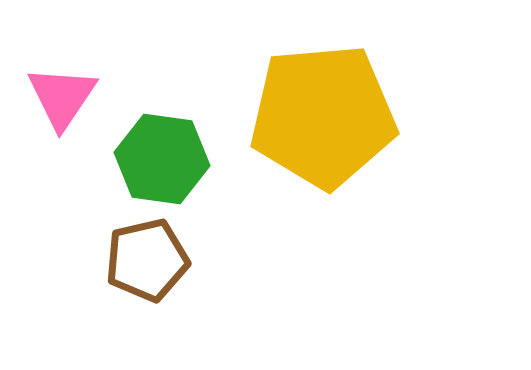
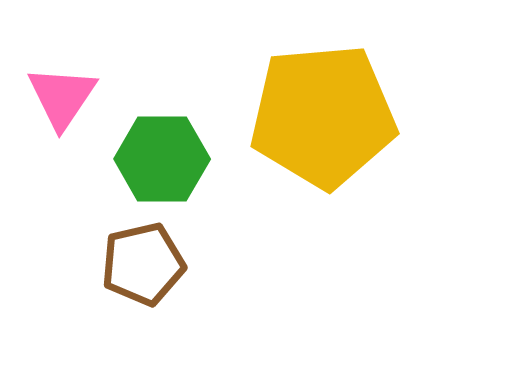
green hexagon: rotated 8 degrees counterclockwise
brown pentagon: moved 4 px left, 4 px down
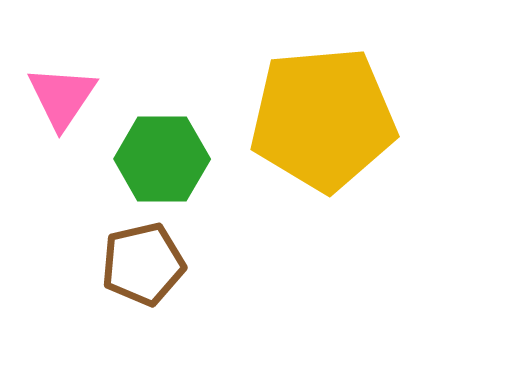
yellow pentagon: moved 3 px down
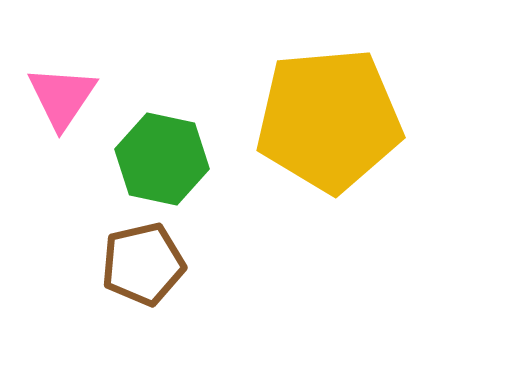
yellow pentagon: moved 6 px right, 1 px down
green hexagon: rotated 12 degrees clockwise
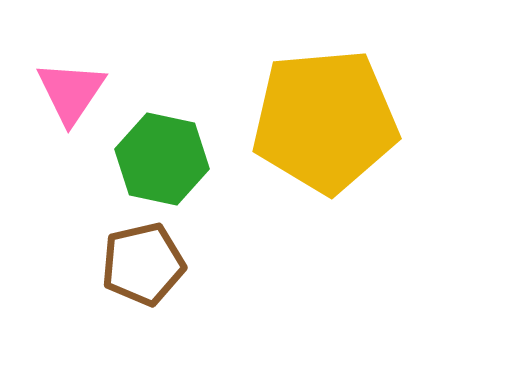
pink triangle: moved 9 px right, 5 px up
yellow pentagon: moved 4 px left, 1 px down
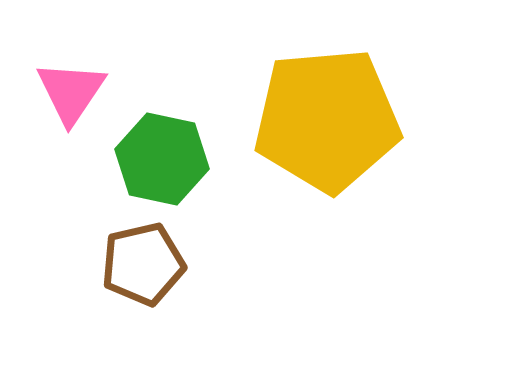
yellow pentagon: moved 2 px right, 1 px up
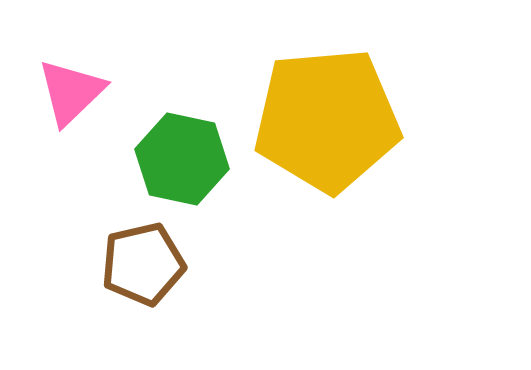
pink triangle: rotated 12 degrees clockwise
green hexagon: moved 20 px right
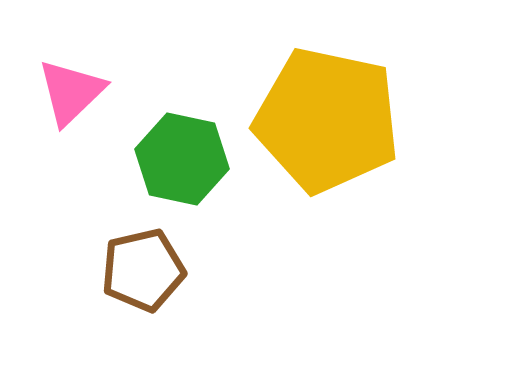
yellow pentagon: rotated 17 degrees clockwise
brown pentagon: moved 6 px down
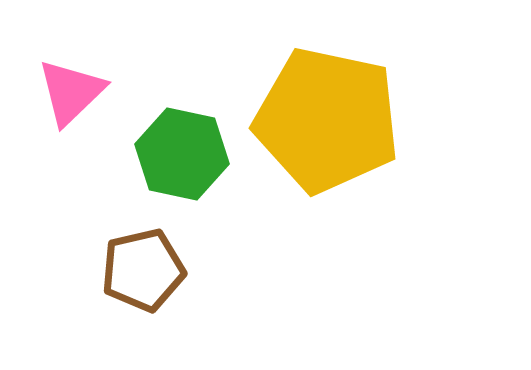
green hexagon: moved 5 px up
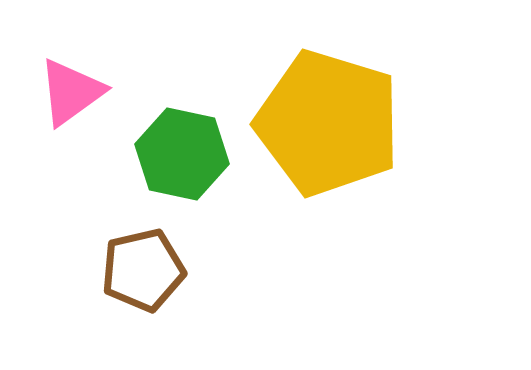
pink triangle: rotated 8 degrees clockwise
yellow pentagon: moved 1 px right, 3 px down; rotated 5 degrees clockwise
